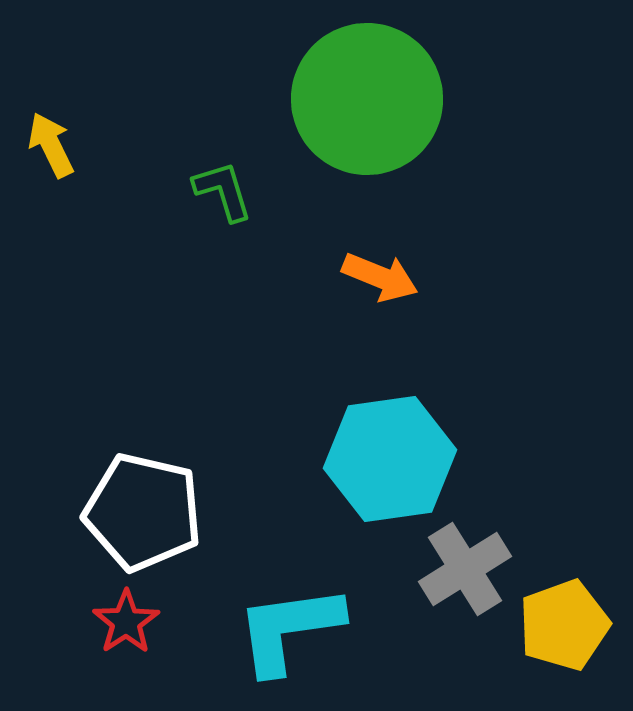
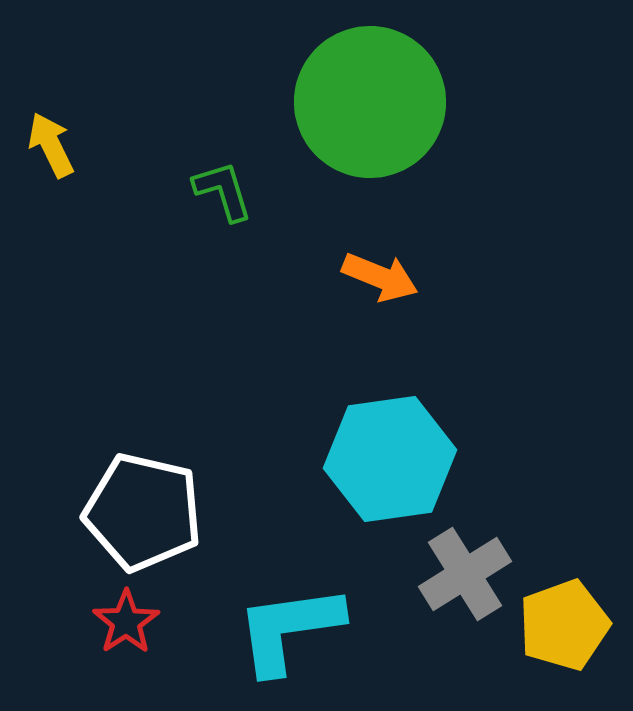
green circle: moved 3 px right, 3 px down
gray cross: moved 5 px down
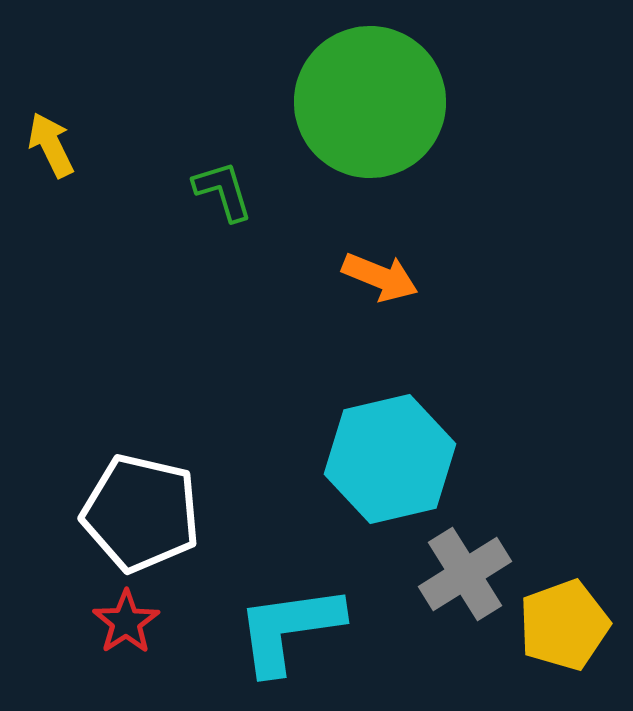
cyan hexagon: rotated 5 degrees counterclockwise
white pentagon: moved 2 px left, 1 px down
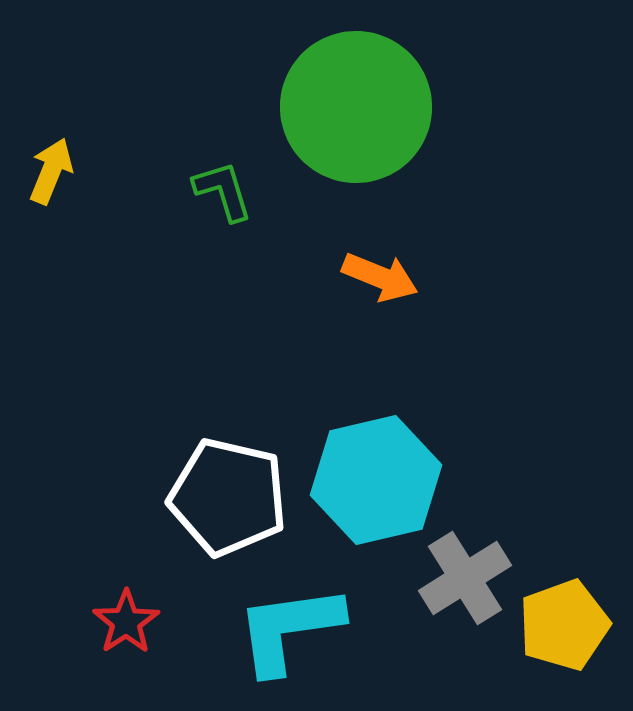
green circle: moved 14 px left, 5 px down
yellow arrow: moved 26 px down; rotated 48 degrees clockwise
cyan hexagon: moved 14 px left, 21 px down
white pentagon: moved 87 px right, 16 px up
gray cross: moved 4 px down
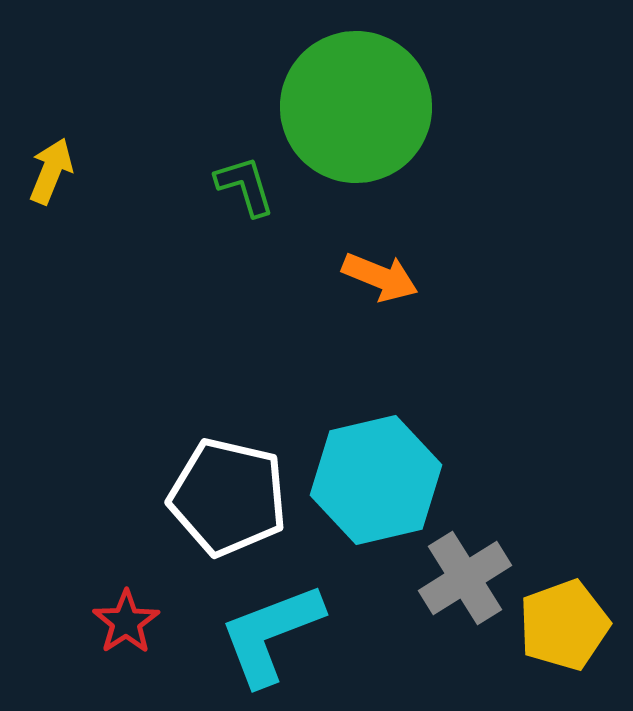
green L-shape: moved 22 px right, 5 px up
cyan L-shape: moved 18 px left, 5 px down; rotated 13 degrees counterclockwise
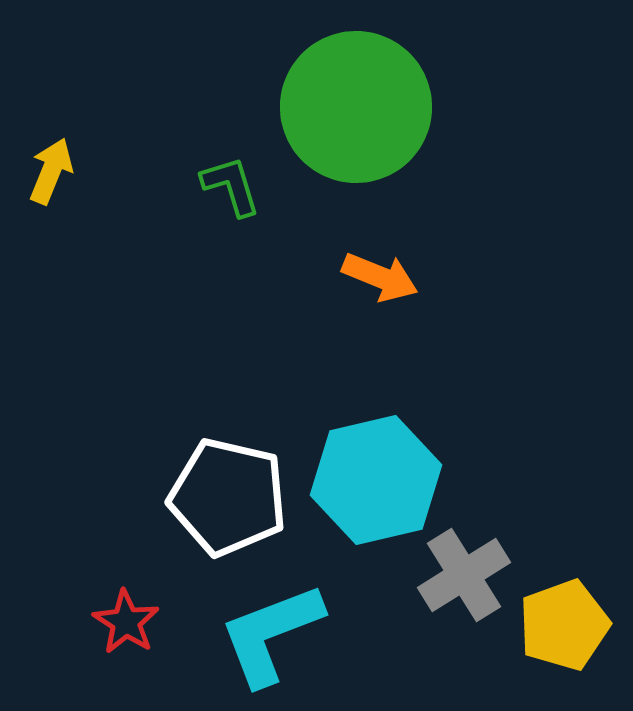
green L-shape: moved 14 px left
gray cross: moved 1 px left, 3 px up
red star: rotated 6 degrees counterclockwise
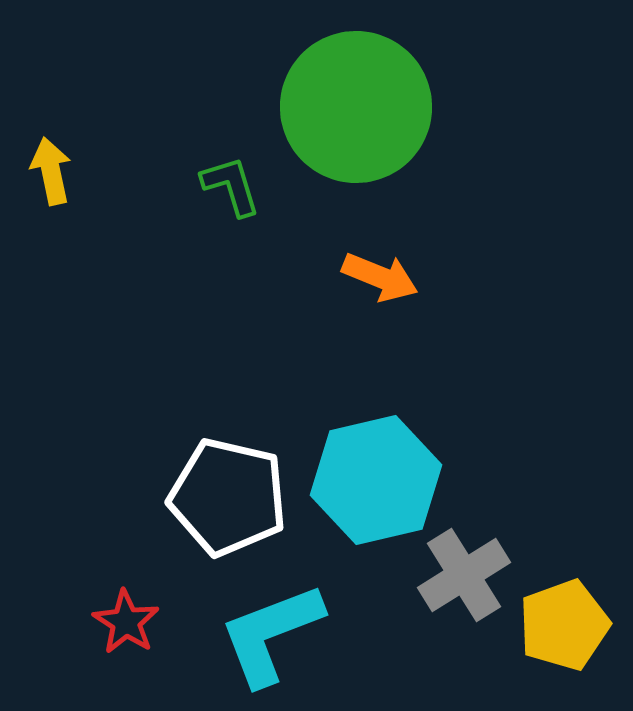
yellow arrow: rotated 34 degrees counterclockwise
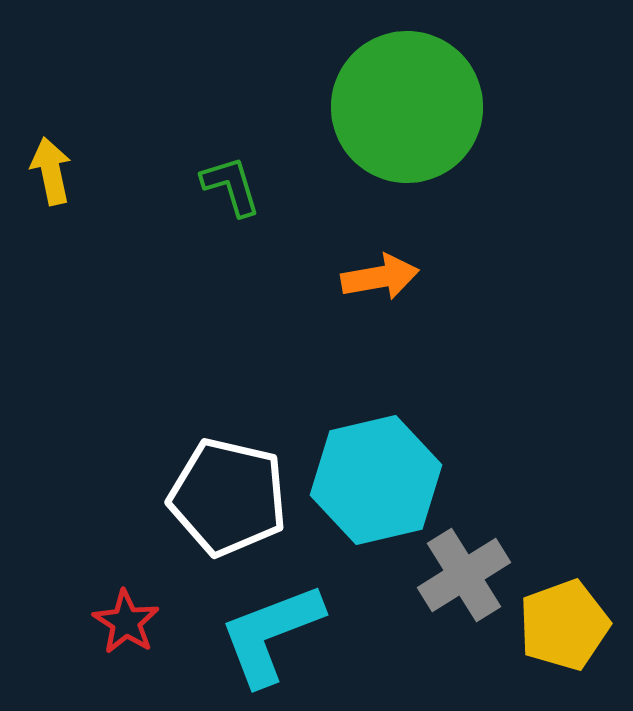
green circle: moved 51 px right
orange arrow: rotated 32 degrees counterclockwise
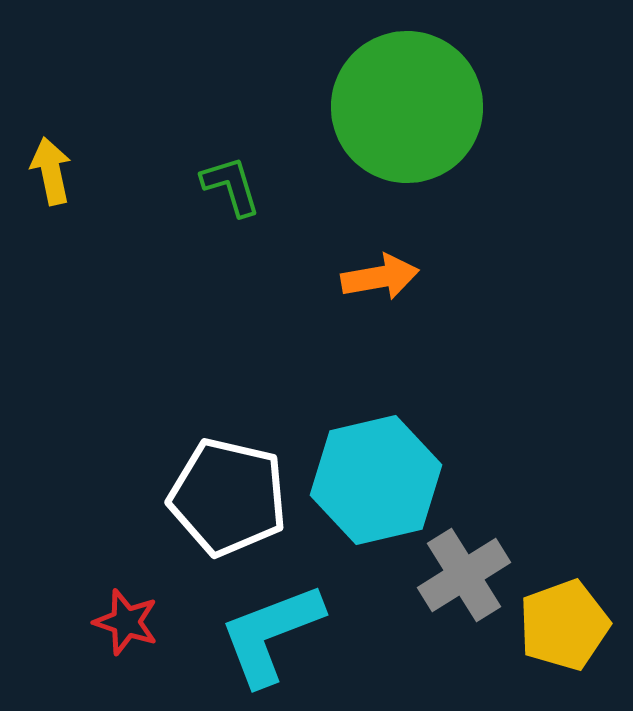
red star: rotated 14 degrees counterclockwise
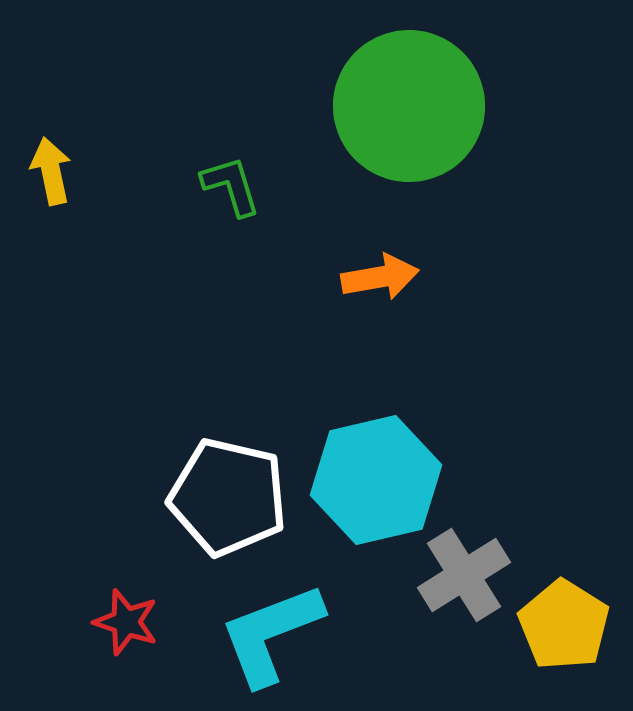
green circle: moved 2 px right, 1 px up
yellow pentagon: rotated 20 degrees counterclockwise
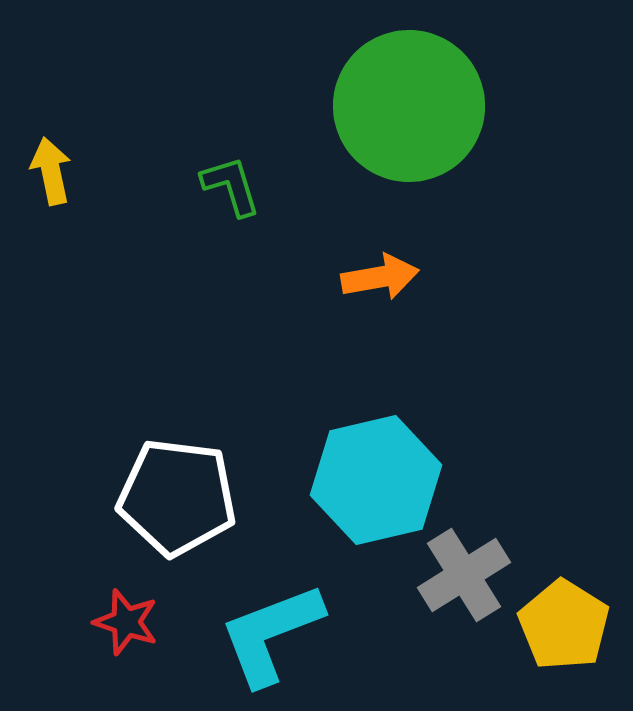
white pentagon: moved 51 px left; rotated 6 degrees counterclockwise
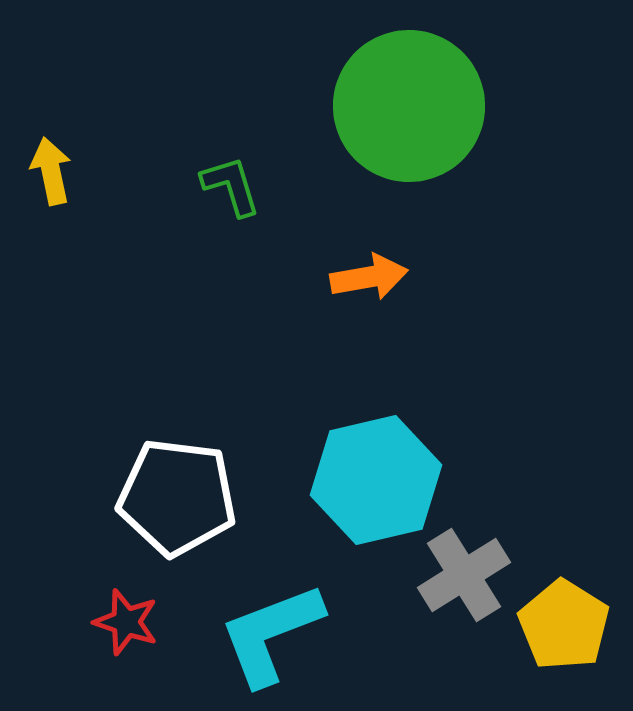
orange arrow: moved 11 px left
